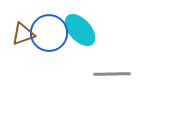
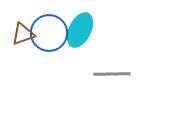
cyan ellipse: rotated 68 degrees clockwise
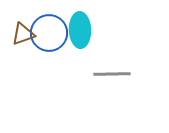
cyan ellipse: rotated 28 degrees counterclockwise
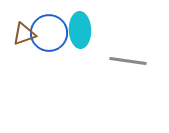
brown triangle: moved 1 px right
gray line: moved 16 px right, 13 px up; rotated 9 degrees clockwise
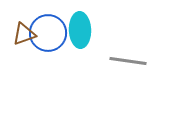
blue circle: moved 1 px left
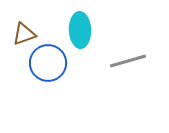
blue circle: moved 30 px down
gray line: rotated 24 degrees counterclockwise
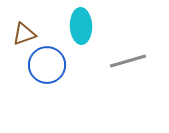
cyan ellipse: moved 1 px right, 4 px up
blue circle: moved 1 px left, 2 px down
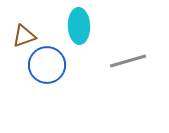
cyan ellipse: moved 2 px left
brown triangle: moved 2 px down
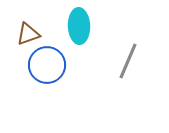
brown triangle: moved 4 px right, 2 px up
gray line: rotated 51 degrees counterclockwise
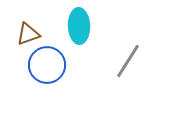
gray line: rotated 9 degrees clockwise
